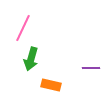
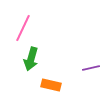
purple line: rotated 12 degrees counterclockwise
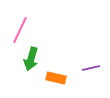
pink line: moved 3 px left, 2 px down
orange rectangle: moved 5 px right, 7 px up
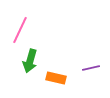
green arrow: moved 1 px left, 2 px down
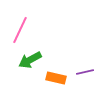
green arrow: moved 1 px up; rotated 45 degrees clockwise
purple line: moved 6 px left, 4 px down
